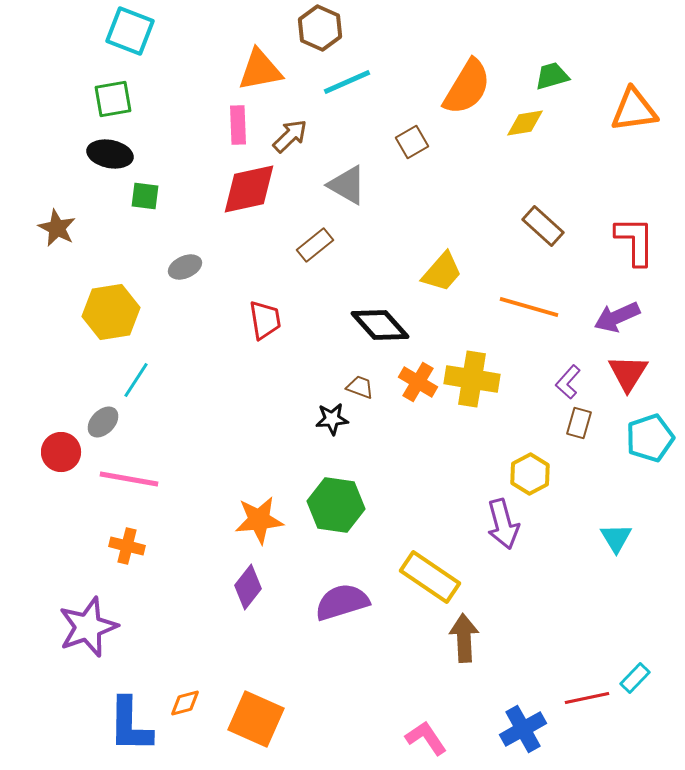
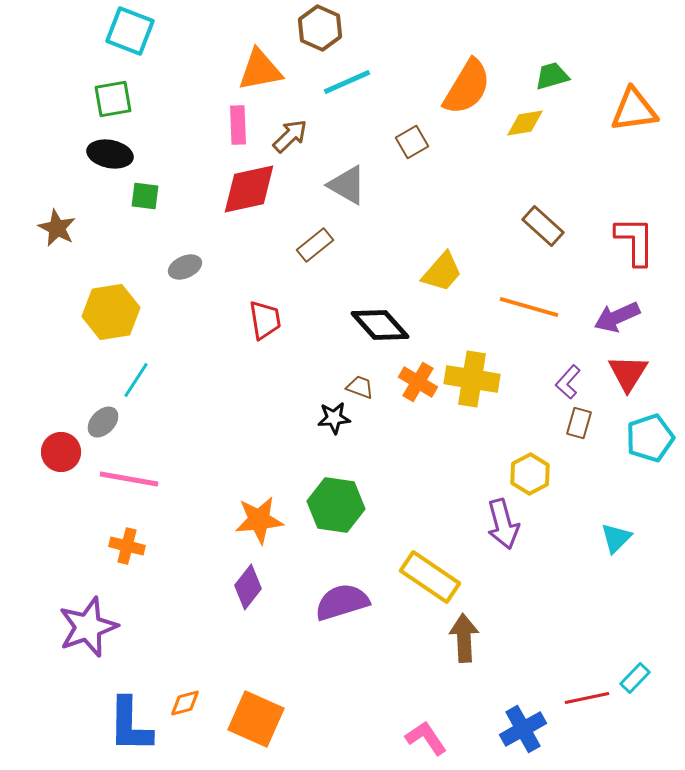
black star at (332, 419): moved 2 px right, 1 px up
cyan triangle at (616, 538): rotated 16 degrees clockwise
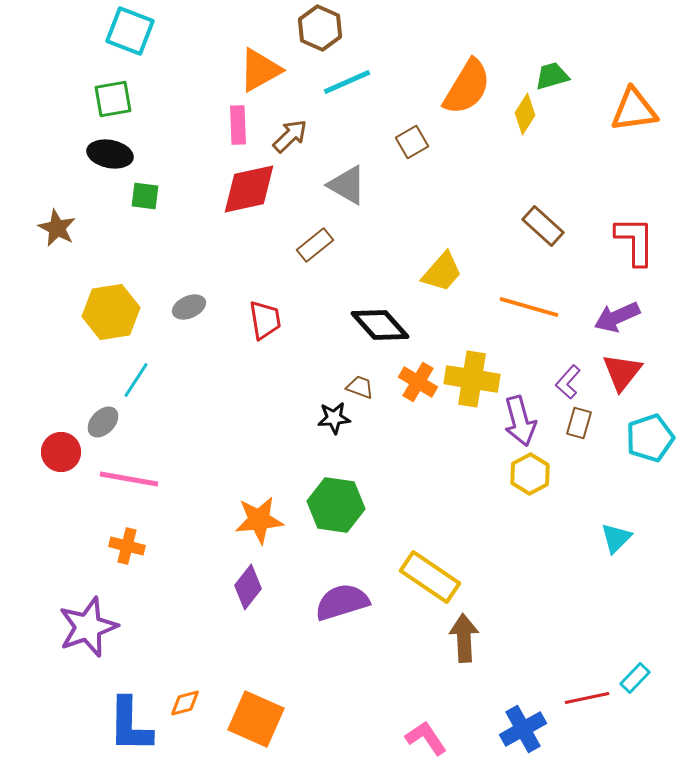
orange triangle at (260, 70): rotated 18 degrees counterclockwise
yellow diamond at (525, 123): moved 9 px up; rotated 48 degrees counterclockwise
gray ellipse at (185, 267): moved 4 px right, 40 px down
red triangle at (628, 373): moved 6 px left, 1 px up; rotated 6 degrees clockwise
purple arrow at (503, 524): moved 17 px right, 103 px up
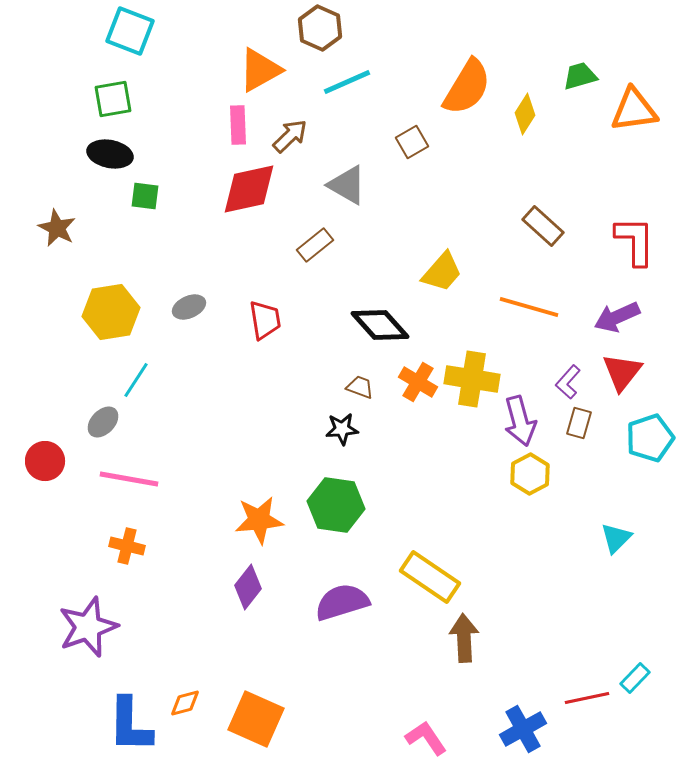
green trapezoid at (552, 76): moved 28 px right
black star at (334, 418): moved 8 px right, 11 px down
red circle at (61, 452): moved 16 px left, 9 px down
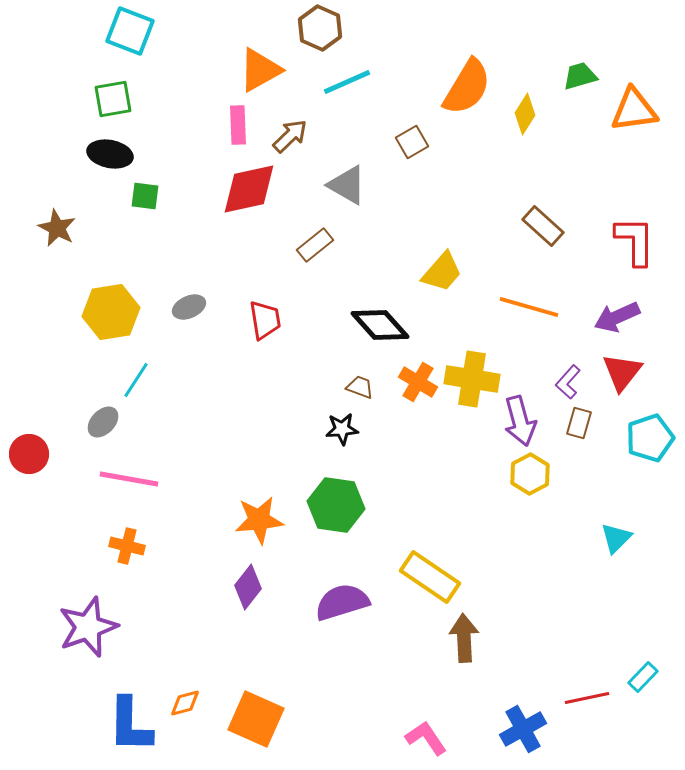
red circle at (45, 461): moved 16 px left, 7 px up
cyan rectangle at (635, 678): moved 8 px right, 1 px up
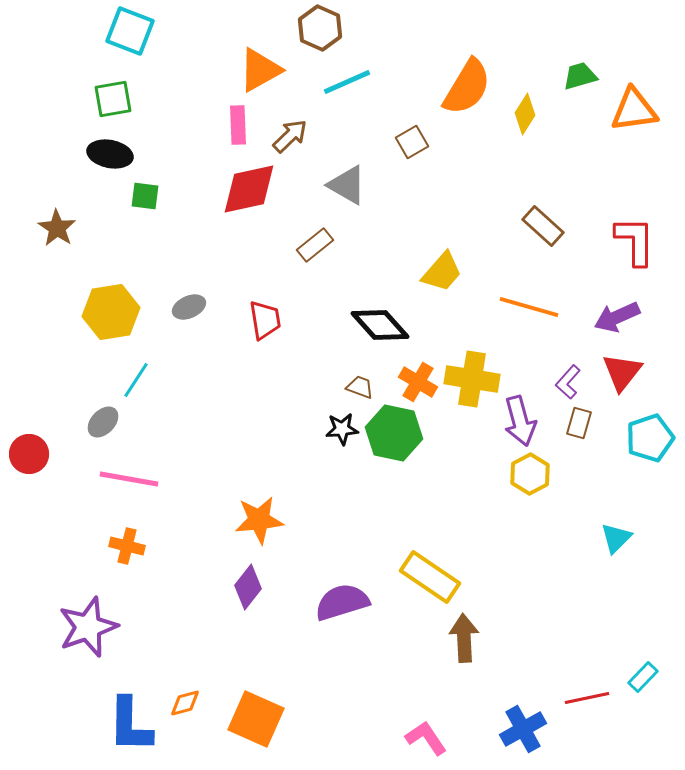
brown star at (57, 228): rotated 6 degrees clockwise
green hexagon at (336, 505): moved 58 px right, 72 px up; rotated 4 degrees clockwise
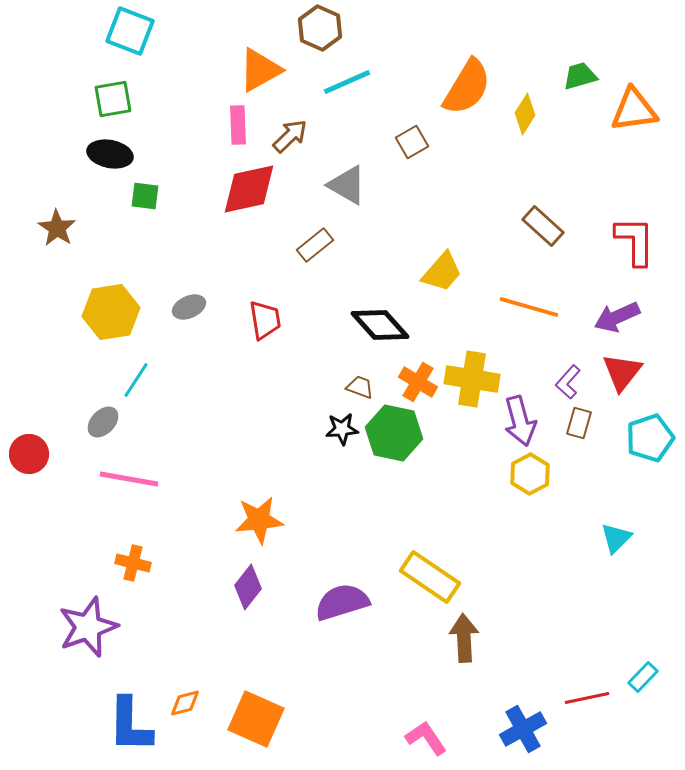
orange cross at (127, 546): moved 6 px right, 17 px down
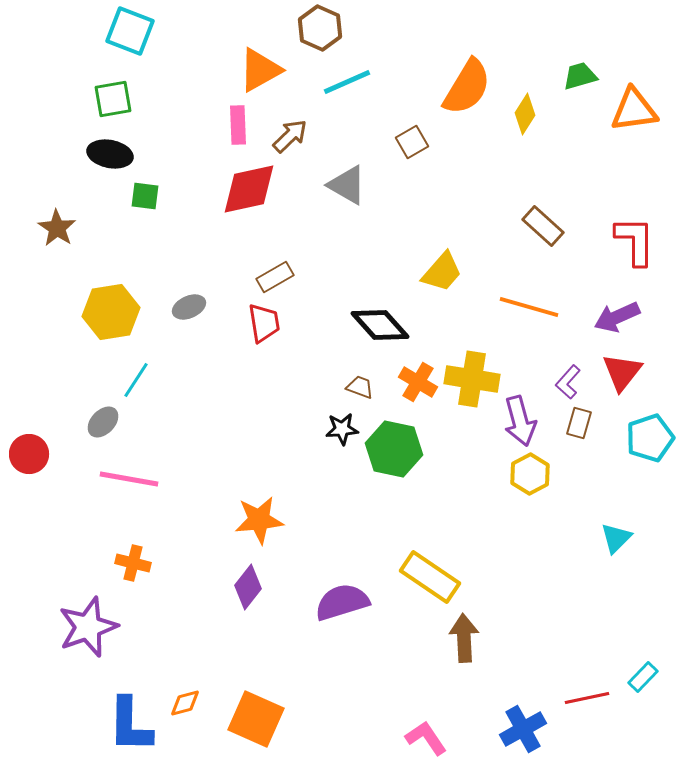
brown rectangle at (315, 245): moved 40 px left, 32 px down; rotated 9 degrees clockwise
red trapezoid at (265, 320): moved 1 px left, 3 px down
green hexagon at (394, 433): moved 16 px down
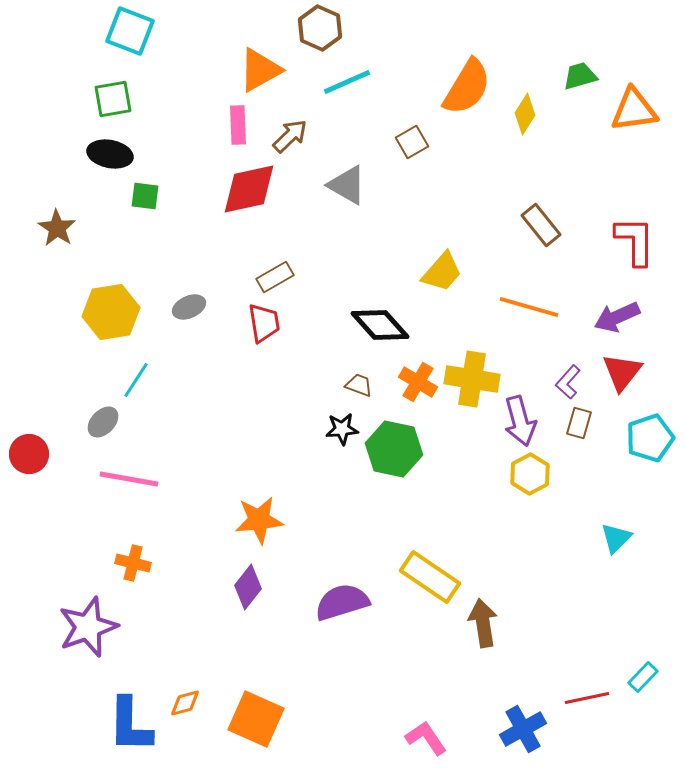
brown rectangle at (543, 226): moved 2 px left, 1 px up; rotated 9 degrees clockwise
brown trapezoid at (360, 387): moved 1 px left, 2 px up
brown arrow at (464, 638): moved 19 px right, 15 px up; rotated 6 degrees counterclockwise
